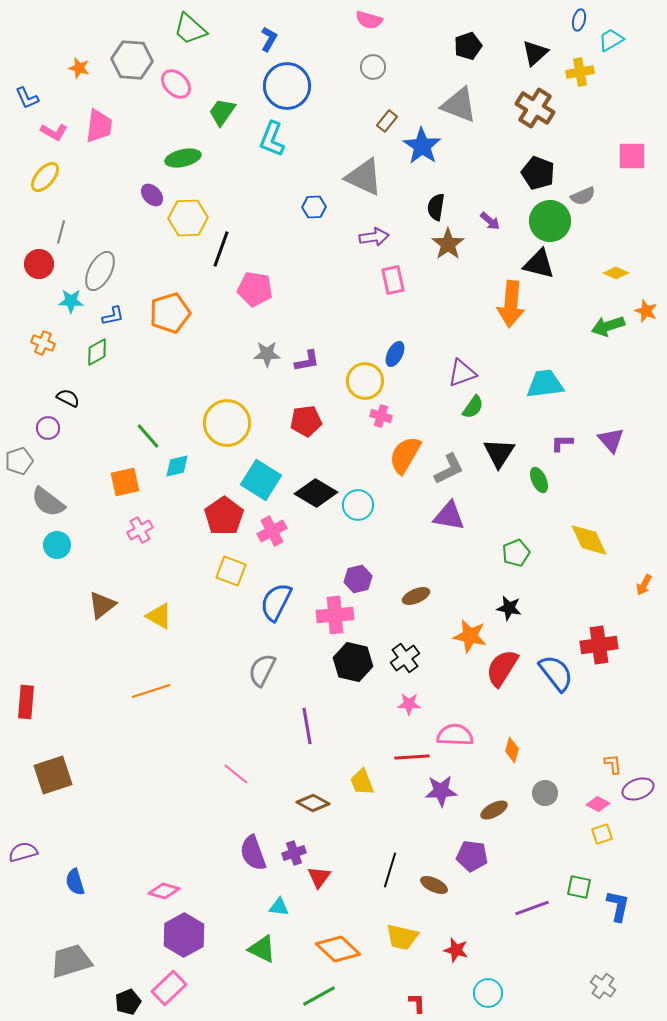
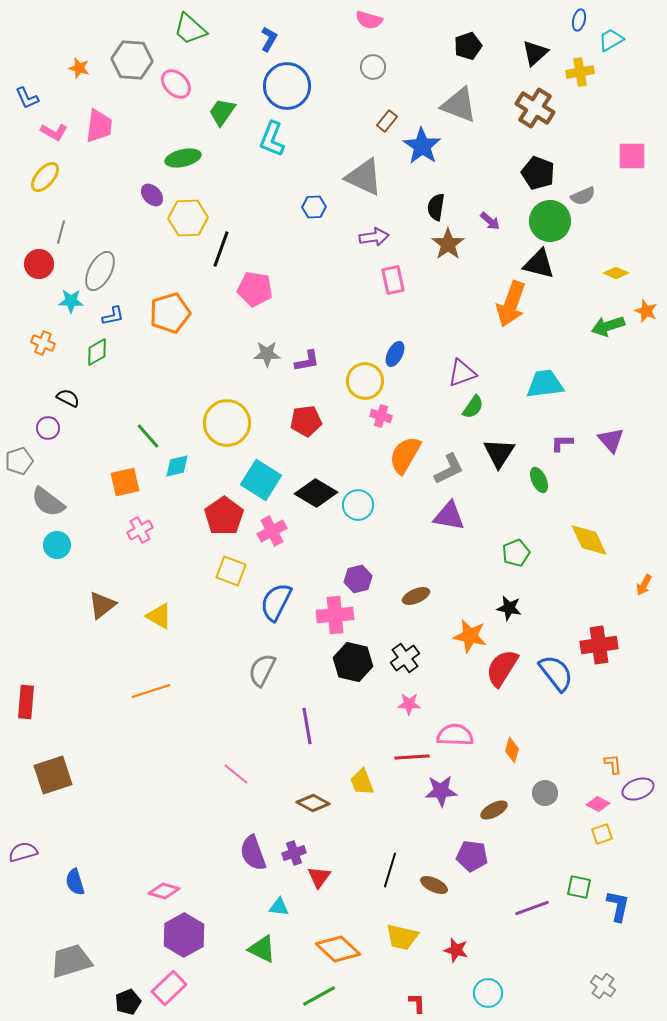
orange arrow at (511, 304): rotated 15 degrees clockwise
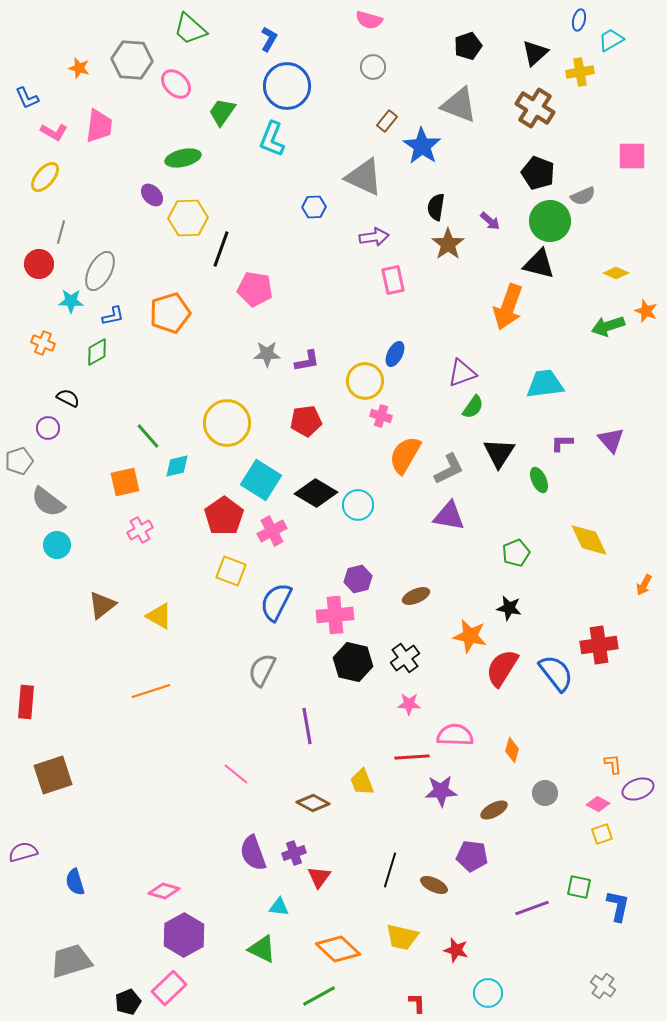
orange arrow at (511, 304): moved 3 px left, 3 px down
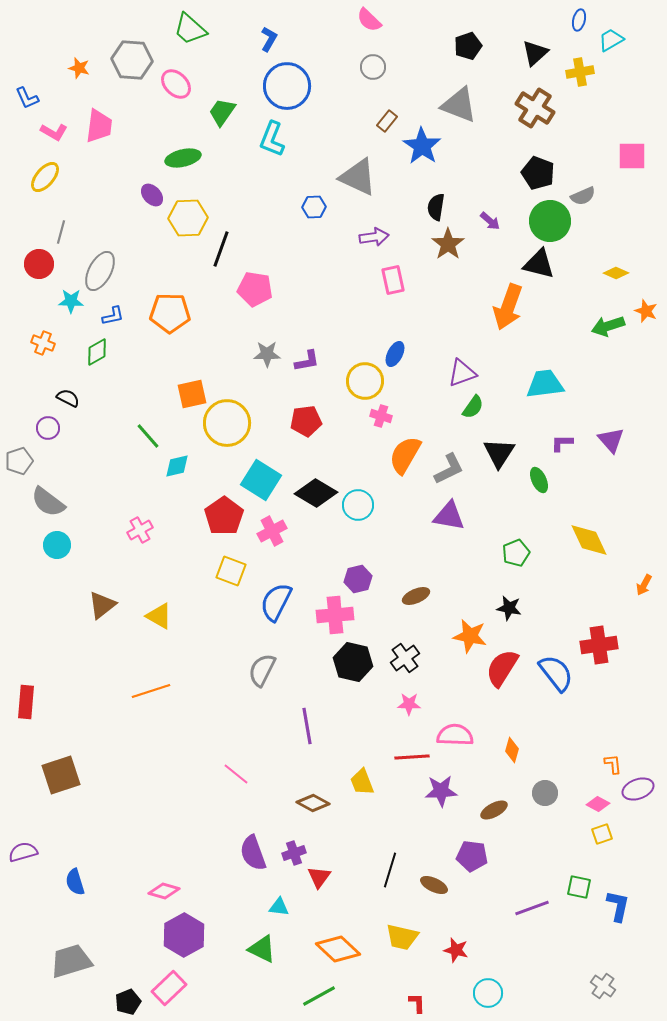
pink semicircle at (369, 20): rotated 28 degrees clockwise
gray triangle at (364, 177): moved 6 px left
orange pentagon at (170, 313): rotated 18 degrees clockwise
orange square at (125, 482): moved 67 px right, 88 px up
brown square at (53, 775): moved 8 px right
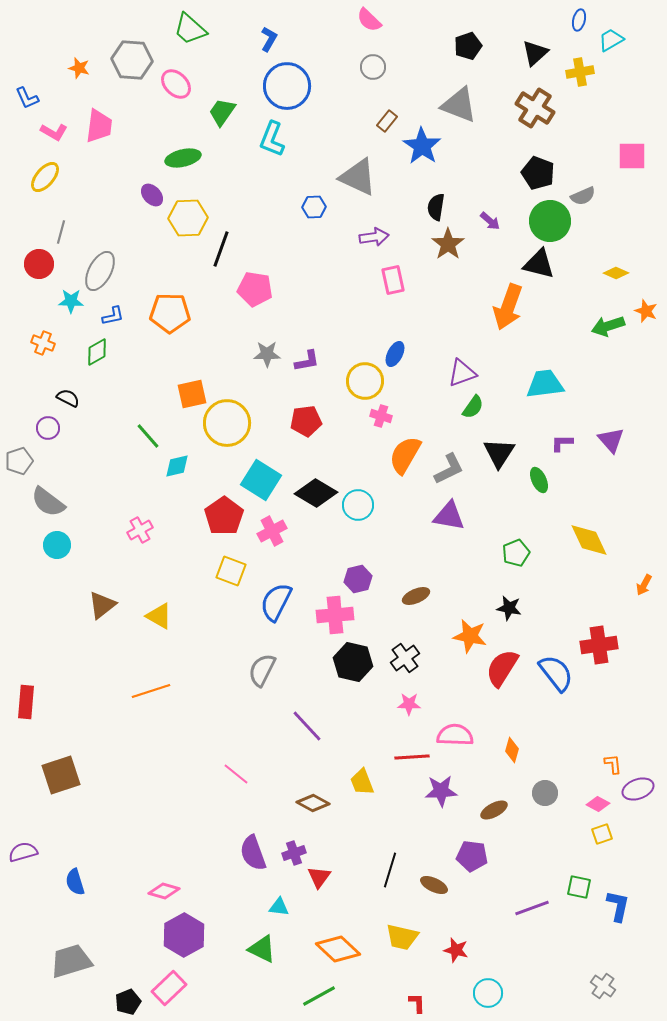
purple line at (307, 726): rotated 33 degrees counterclockwise
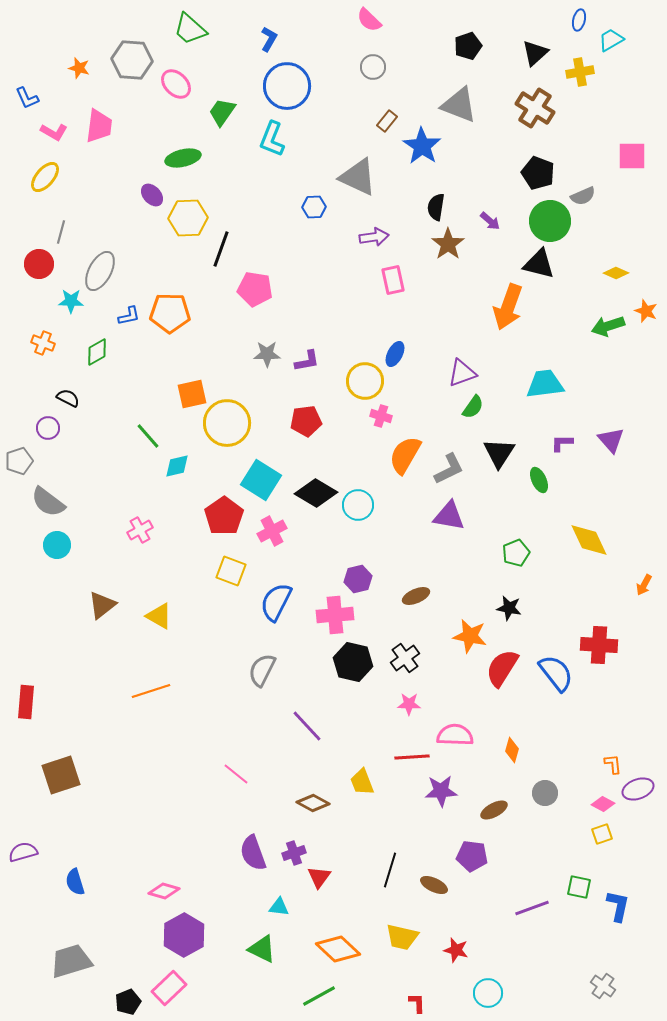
blue L-shape at (113, 316): moved 16 px right
red cross at (599, 645): rotated 12 degrees clockwise
pink diamond at (598, 804): moved 5 px right
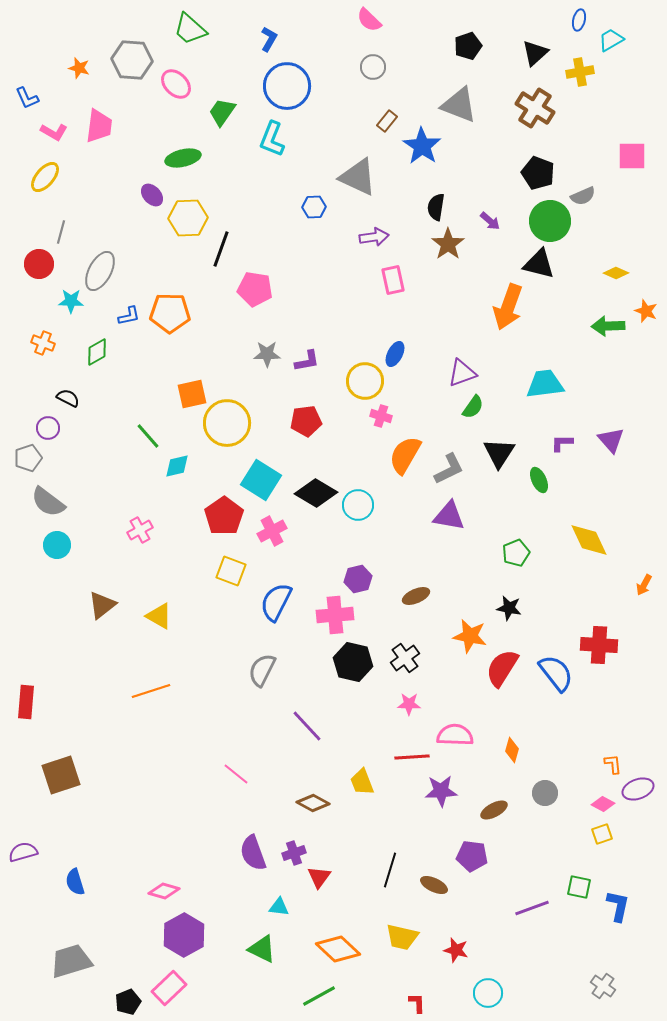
green arrow at (608, 326): rotated 16 degrees clockwise
gray pentagon at (19, 461): moved 9 px right, 3 px up
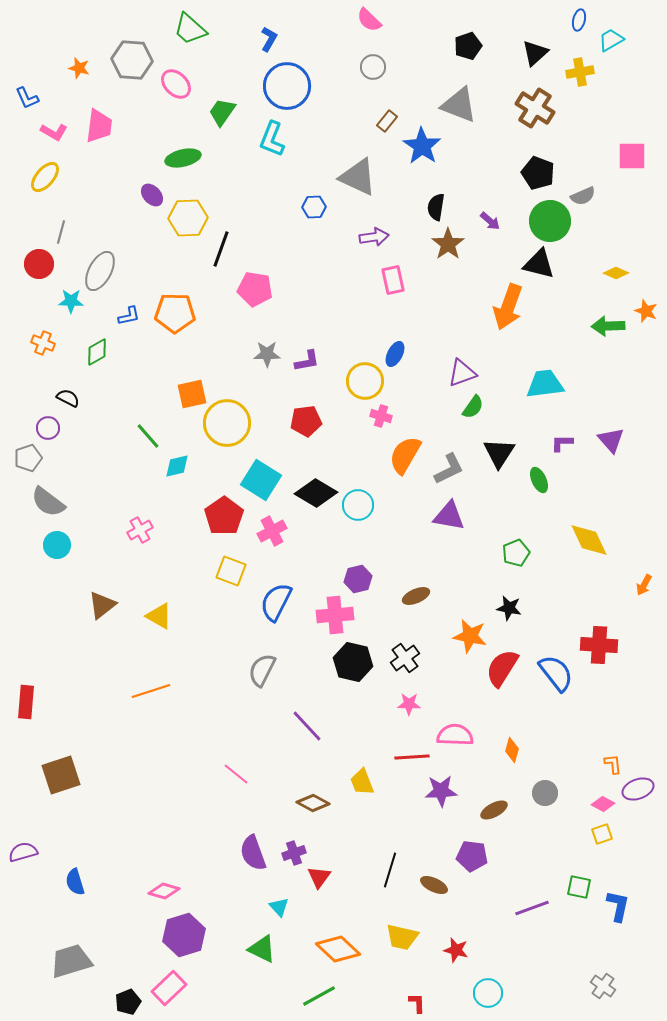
orange pentagon at (170, 313): moved 5 px right
cyan triangle at (279, 907): rotated 40 degrees clockwise
purple hexagon at (184, 935): rotated 12 degrees clockwise
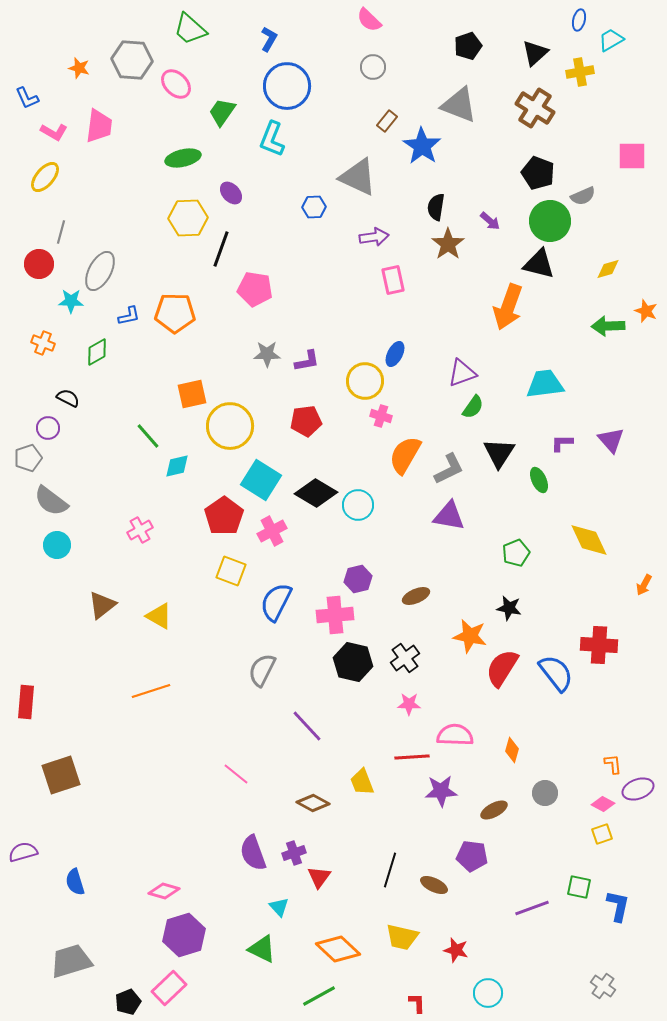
purple ellipse at (152, 195): moved 79 px right, 2 px up
yellow diamond at (616, 273): moved 8 px left, 4 px up; rotated 40 degrees counterclockwise
yellow circle at (227, 423): moved 3 px right, 3 px down
gray semicircle at (48, 502): moved 3 px right, 1 px up
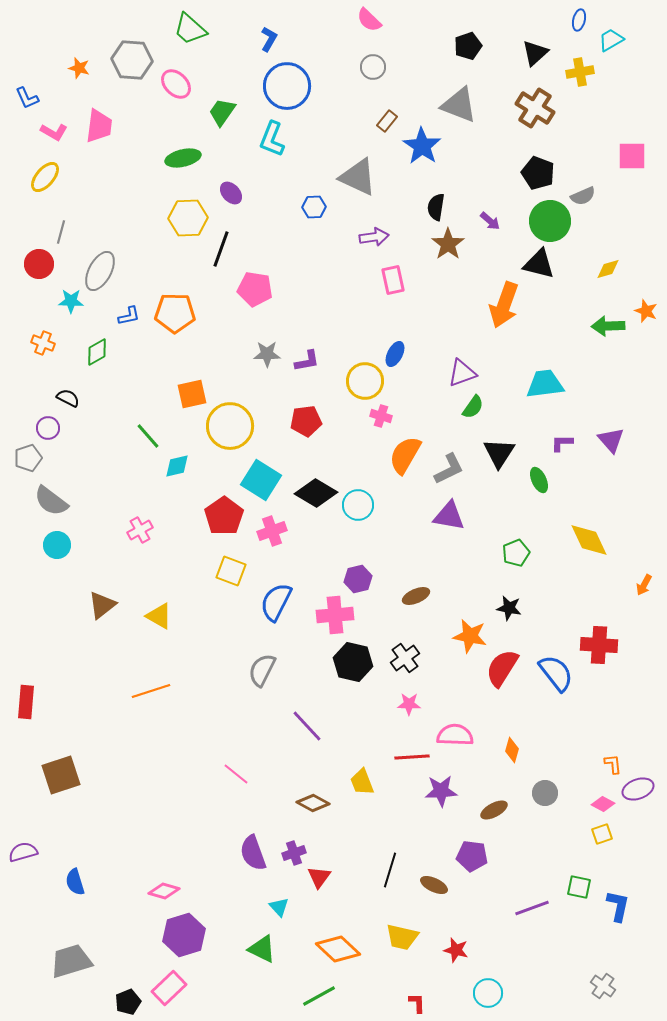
orange arrow at (508, 307): moved 4 px left, 2 px up
pink cross at (272, 531): rotated 8 degrees clockwise
